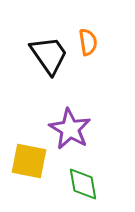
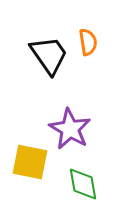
yellow square: moved 1 px right, 1 px down
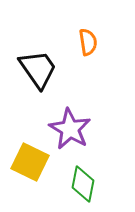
black trapezoid: moved 11 px left, 14 px down
yellow square: rotated 15 degrees clockwise
green diamond: rotated 21 degrees clockwise
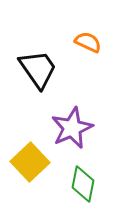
orange semicircle: rotated 56 degrees counterclockwise
purple star: moved 2 px right, 1 px up; rotated 18 degrees clockwise
yellow square: rotated 21 degrees clockwise
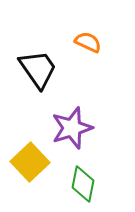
purple star: rotated 6 degrees clockwise
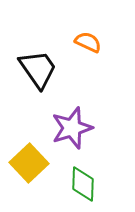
yellow square: moved 1 px left, 1 px down
green diamond: rotated 9 degrees counterclockwise
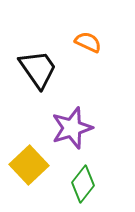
yellow square: moved 2 px down
green diamond: rotated 36 degrees clockwise
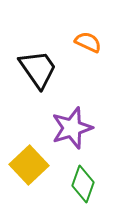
green diamond: rotated 18 degrees counterclockwise
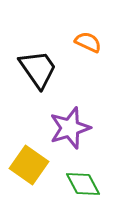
purple star: moved 2 px left
yellow square: rotated 12 degrees counterclockwise
green diamond: rotated 48 degrees counterclockwise
